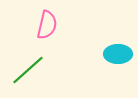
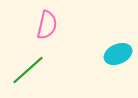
cyan ellipse: rotated 24 degrees counterclockwise
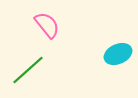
pink semicircle: rotated 52 degrees counterclockwise
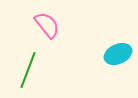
green line: rotated 27 degrees counterclockwise
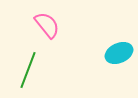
cyan ellipse: moved 1 px right, 1 px up
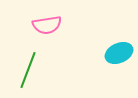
pink semicircle: rotated 120 degrees clockwise
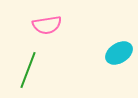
cyan ellipse: rotated 8 degrees counterclockwise
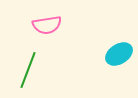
cyan ellipse: moved 1 px down
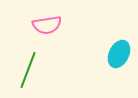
cyan ellipse: rotated 32 degrees counterclockwise
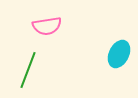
pink semicircle: moved 1 px down
